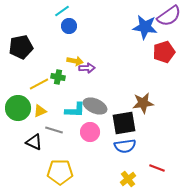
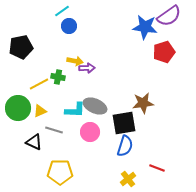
blue semicircle: rotated 65 degrees counterclockwise
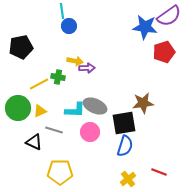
cyan line: rotated 63 degrees counterclockwise
red line: moved 2 px right, 4 px down
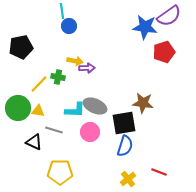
yellow line: rotated 18 degrees counterclockwise
brown star: rotated 15 degrees clockwise
yellow triangle: moved 2 px left; rotated 32 degrees clockwise
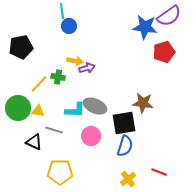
purple arrow: rotated 14 degrees counterclockwise
pink circle: moved 1 px right, 4 px down
